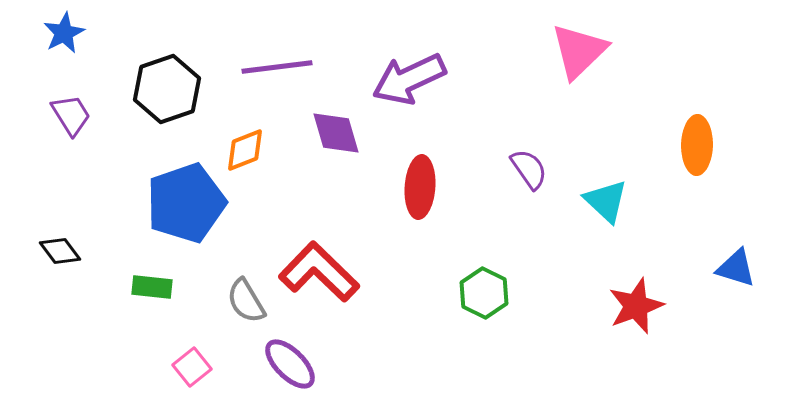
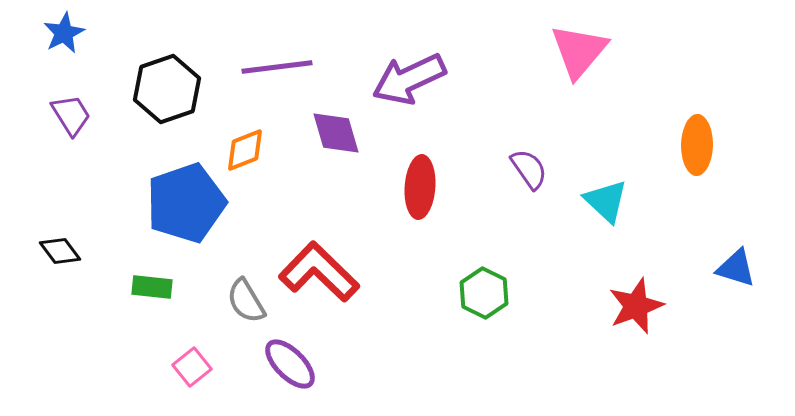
pink triangle: rotated 6 degrees counterclockwise
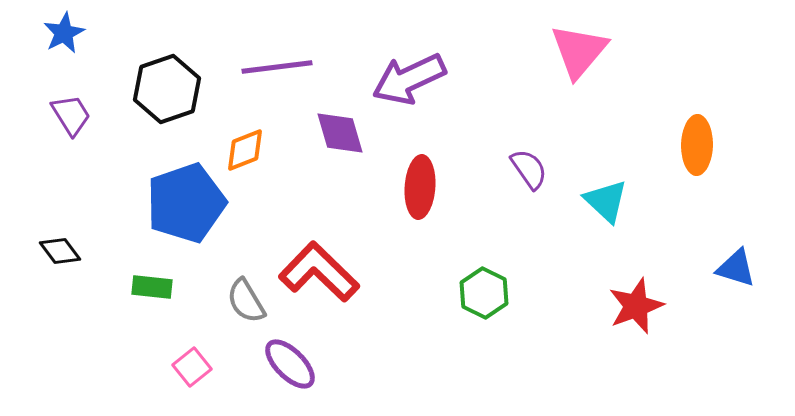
purple diamond: moved 4 px right
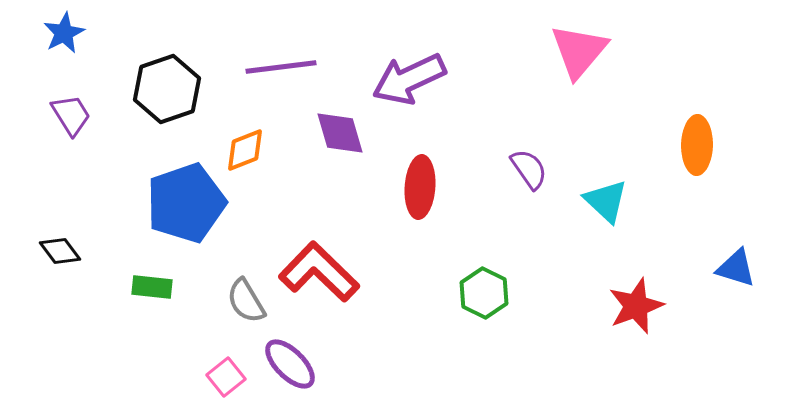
purple line: moved 4 px right
pink square: moved 34 px right, 10 px down
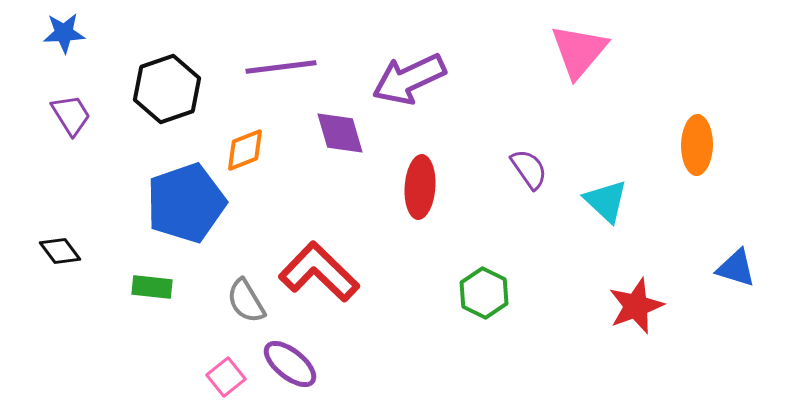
blue star: rotated 24 degrees clockwise
purple ellipse: rotated 6 degrees counterclockwise
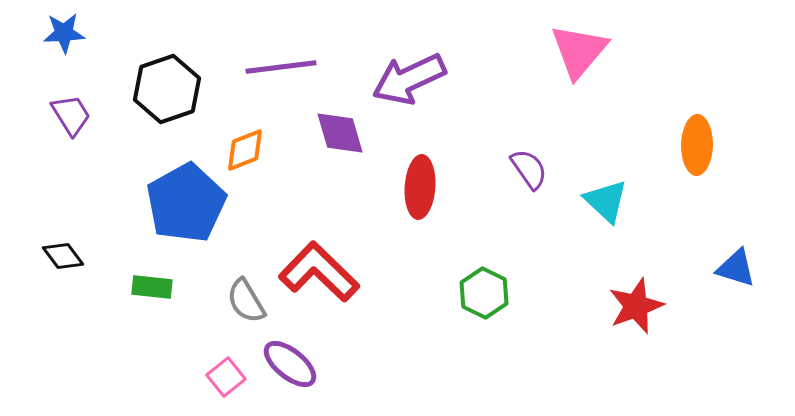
blue pentagon: rotated 10 degrees counterclockwise
black diamond: moved 3 px right, 5 px down
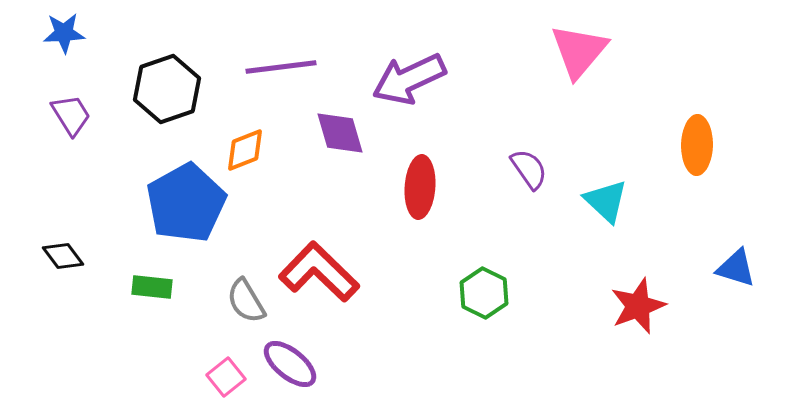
red star: moved 2 px right
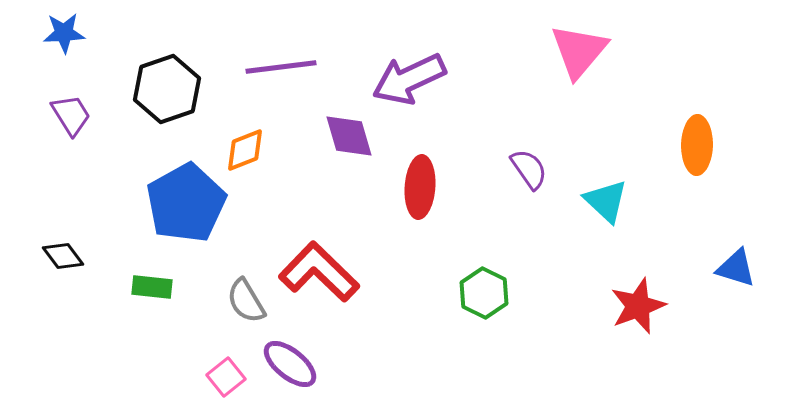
purple diamond: moved 9 px right, 3 px down
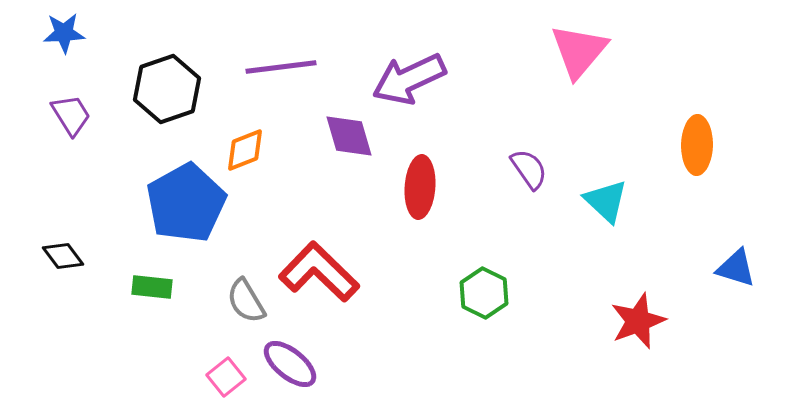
red star: moved 15 px down
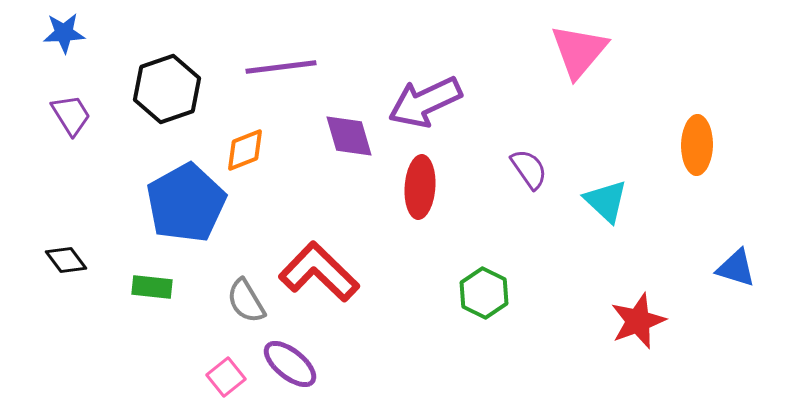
purple arrow: moved 16 px right, 23 px down
black diamond: moved 3 px right, 4 px down
